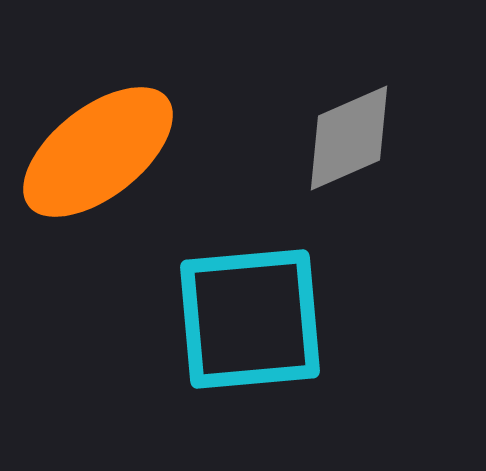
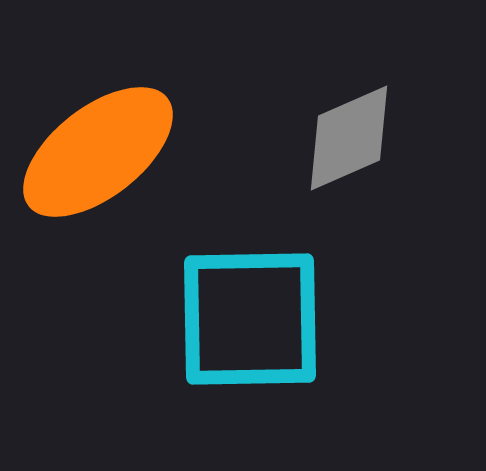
cyan square: rotated 4 degrees clockwise
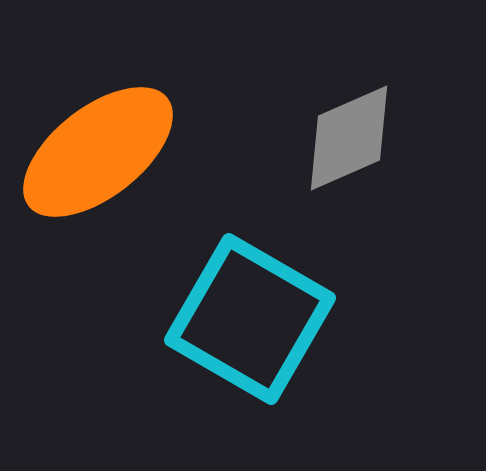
cyan square: rotated 31 degrees clockwise
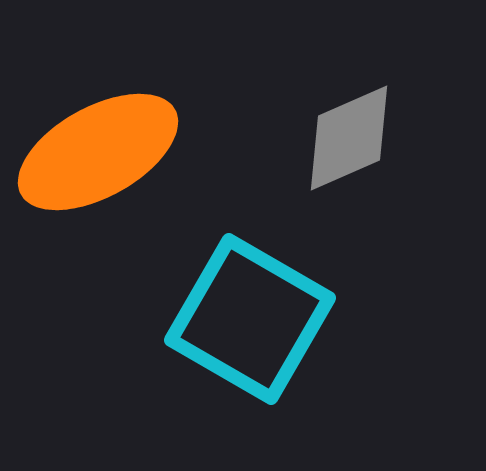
orange ellipse: rotated 9 degrees clockwise
